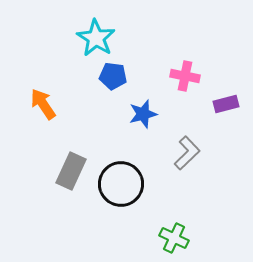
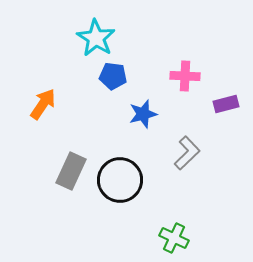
pink cross: rotated 8 degrees counterclockwise
orange arrow: rotated 68 degrees clockwise
black circle: moved 1 px left, 4 px up
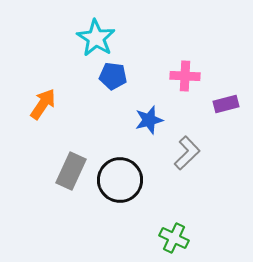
blue star: moved 6 px right, 6 px down
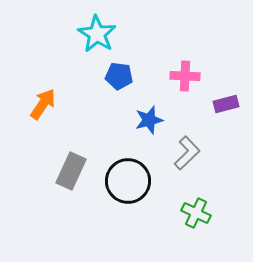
cyan star: moved 1 px right, 4 px up
blue pentagon: moved 6 px right
black circle: moved 8 px right, 1 px down
green cross: moved 22 px right, 25 px up
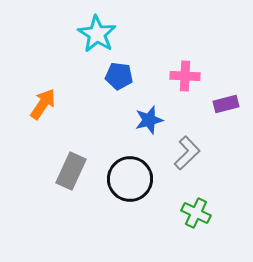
black circle: moved 2 px right, 2 px up
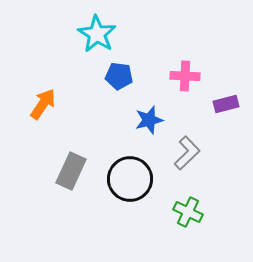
green cross: moved 8 px left, 1 px up
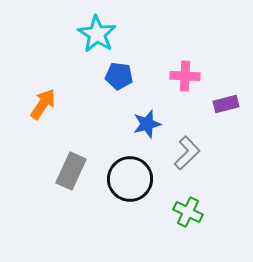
blue star: moved 2 px left, 4 px down
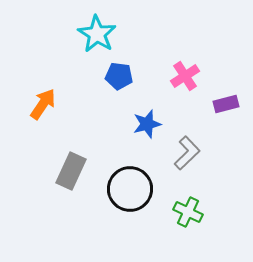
pink cross: rotated 36 degrees counterclockwise
black circle: moved 10 px down
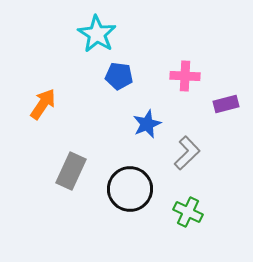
pink cross: rotated 36 degrees clockwise
blue star: rotated 8 degrees counterclockwise
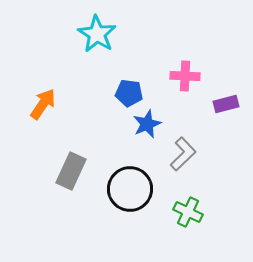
blue pentagon: moved 10 px right, 17 px down
gray L-shape: moved 4 px left, 1 px down
